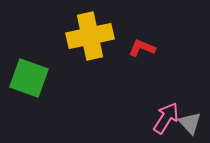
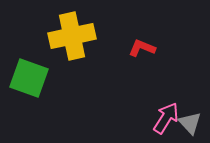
yellow cross: moved 18 px left
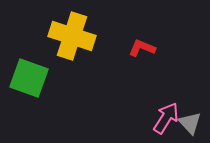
yellow cross: rotated 30 degrees clockwise
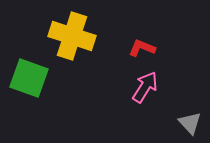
pink arrow: moved 21 px left, 31 px up
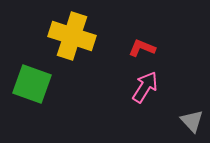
green square: moved 3 px right, 6 px down
gray triangle: moved 2 px right, 2 px up
